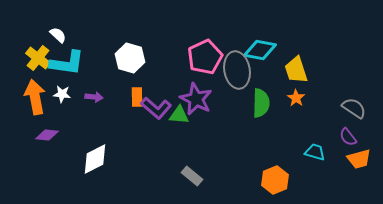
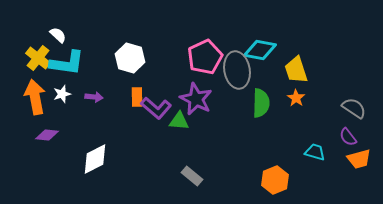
white star: rotated 24 degrees counterclockwise
green triangle: moved 6 px down
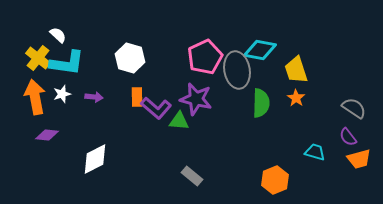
purple star: rotated 12 degrees counterclockwise
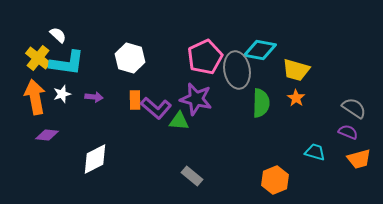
yellow trapezoid: rotated 56 degrees counterclockwise
orange rectangle: moved 2 px left, 3 px down
purple semicircle: moved 5 px up; rotated 150 degrees clockwise
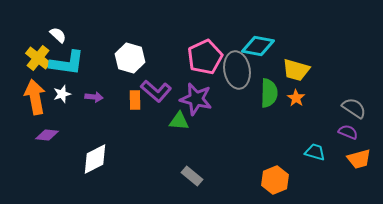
cyan diamond: moved 2 px left, 4 px up
green semicircle: moved 8 px right, 10 px up
purple L-shape: moved 17 px up
